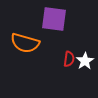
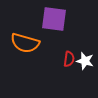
white star: rotated 24 degrees counterclockwise
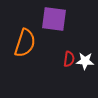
orange semicircle: rotated 88 degrees counterclockwise
white star: rotated 12 degrees counterclockwise
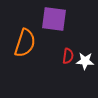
red semicircle: moved 1 px left, 3 px up
